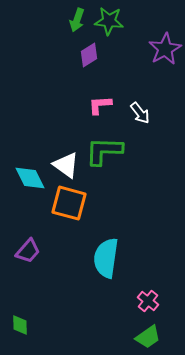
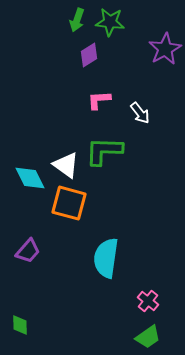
green star: moved 1 px right, 1 px down
pink L-shape: moved 1 px left, 5 px up
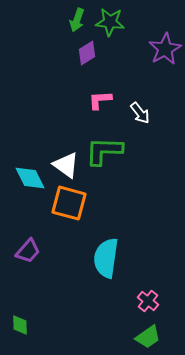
purple diamond: moved 2 px left, 2 px up
pink L-shape: moved 1 px right
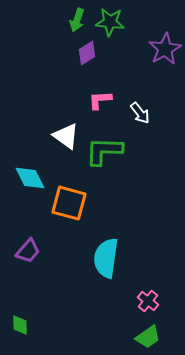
white triangle: moved 29 px up
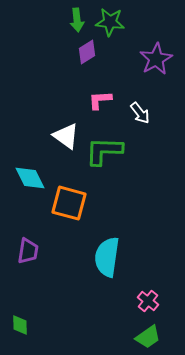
green arrow: rotated 25 degrees counterclockwise
purple star: moved 9 px left, 10 px down
purple diamond: moved 1 px up
purple trapezoid: rotated 32 degrees counterclockwise
cyan semicircle: moved 1 px right, 1 px up
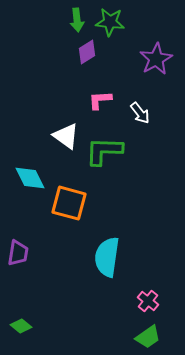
purple trapezoid: moved 10 px left, 2 px down
green diamond: moved 1 px right, 1 px down; rotated 50 degrees counterclockwise
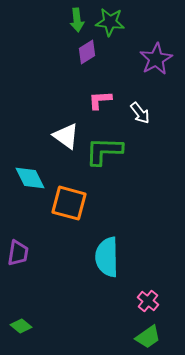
cyan semicircle: rotated 9 degrees counterclockwise
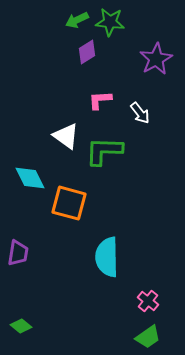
green arrow: rotated 70 degrees clockwise
